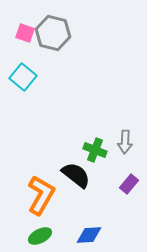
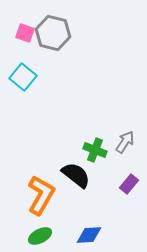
gray arrow: rotated 150 degrees counterclockwise
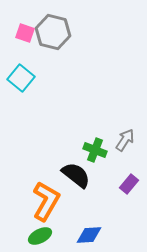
gray hexagon: moved 1 px up
cyan square: moved 2 px left, 1 px down
gray arrow: moved 2 px up
orange L-shape: moved 5 px right, 6 px down
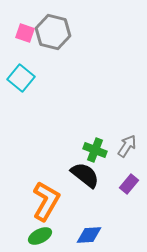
gray arrow: moved 2 px right, 6 px down
black semicircle: moved 9 px right
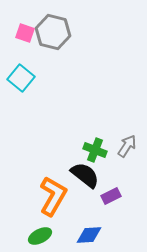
purple rectangle: moved 18 px left, 12 px down; rotated 24 degrees clockwise
orange L-shape: moved 7 px right, 5 px up
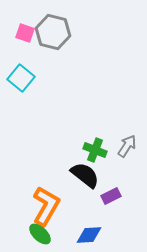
orange L-shape: moved 7 px left, 10 px down
green ellipse: moved 2 px up; rotated 70 degrees clockwise
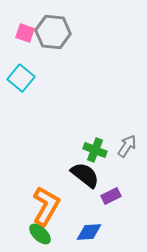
gray hexagon: rotated 8 degrees counterclockwise
blue diamond: moved 3 px up
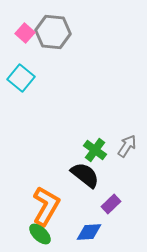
pink square: rotated 24 degrees clockwise
green cross: rotated 15 degrees clockwise
purple rectangle: moved 8 px down; rotated 18 degrees counterclockwise
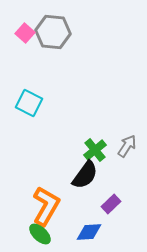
cyan square: moved 8 px right, 25 px down; rotated 12 degrees counterclockwise
green cross: rotated 15 degrees clockwise
black semicircle: rotated 88 degrees clockwise
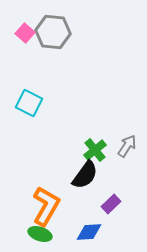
green ellipse: rotated 25 degrees counterclockwise
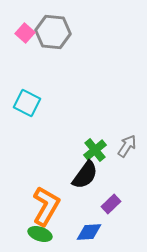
cyan square: moved 2 px left
